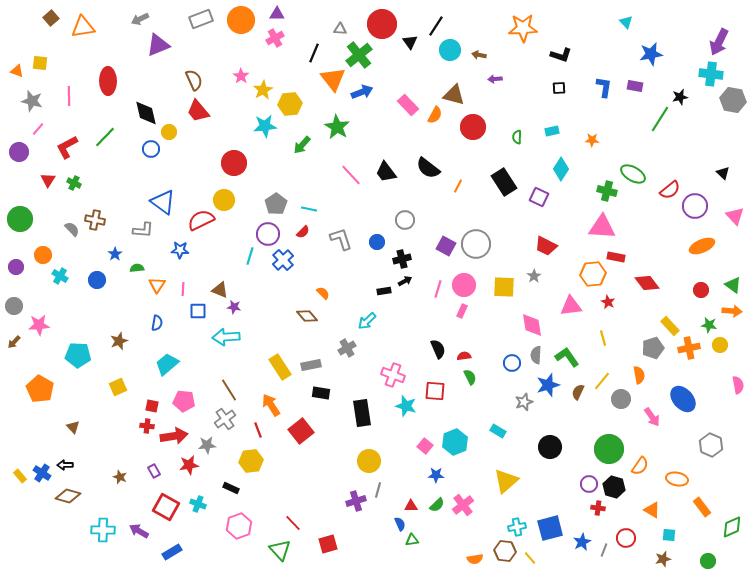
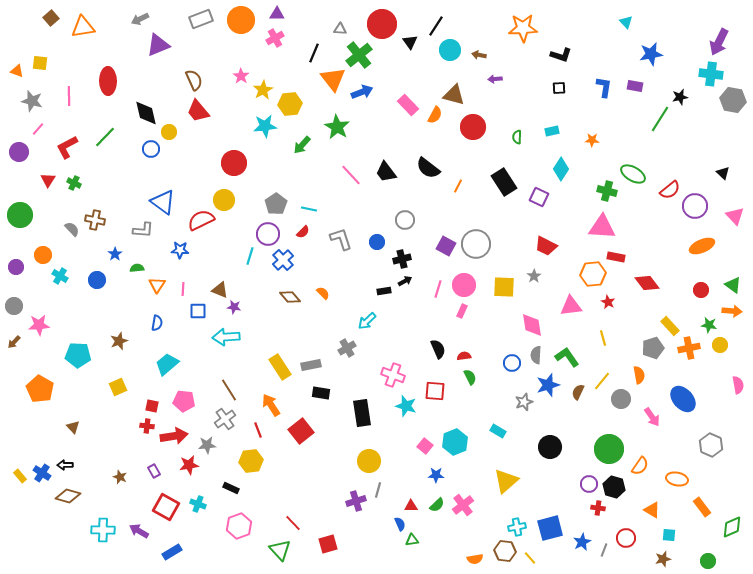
green circle at (20, 219): moved 4 px up
brown diamond at (307, 316): moved 17 px left, 19 px up
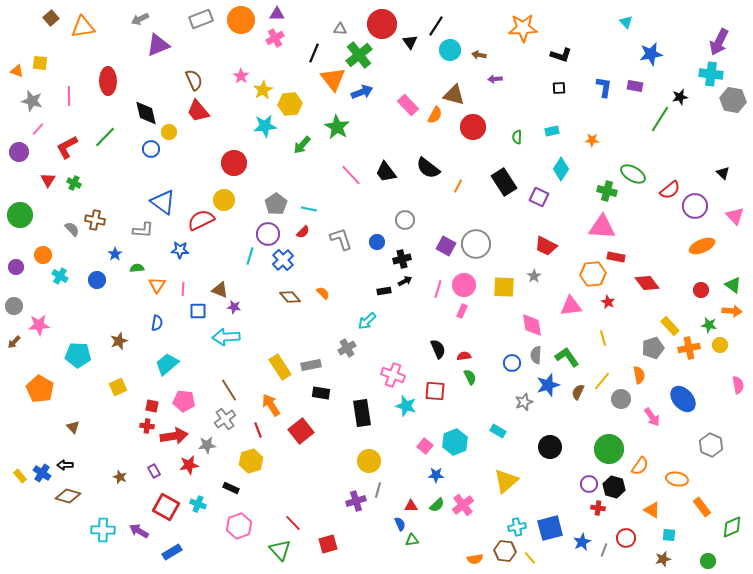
yellow hexagon at (251, 461): rotated 10 degrees counterclockwise
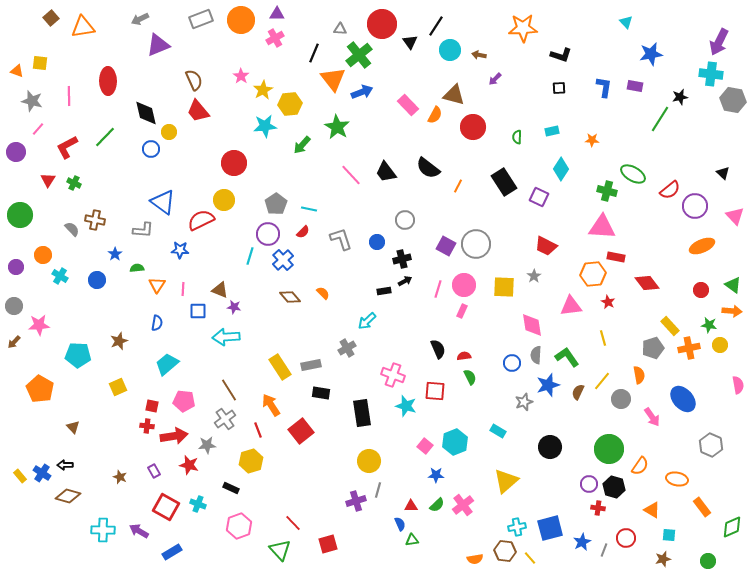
purple arrow at (495, 79): rotated 40 degrees counterclockwise
purple circle at (19, 152): moved 3 px left
red star at (189, 465): rotated 24 degrees clockwise
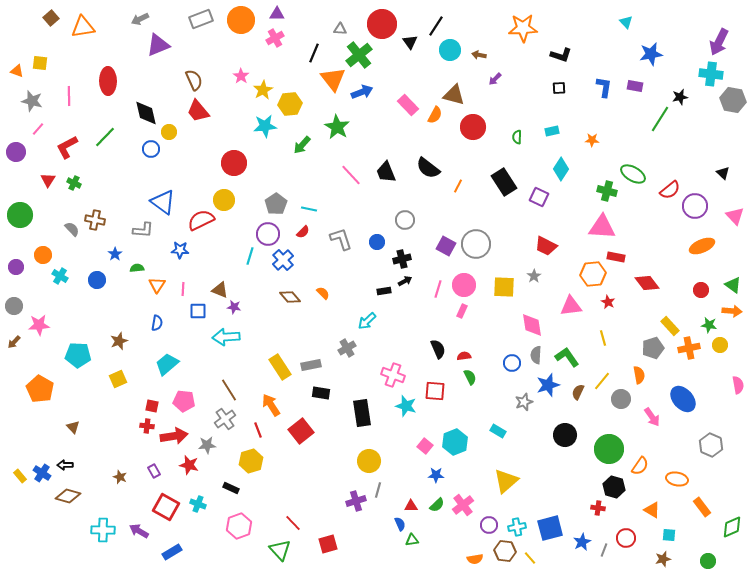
black trapezoid at (386, 172): rotated 15 degrees clockwise
yellow square at (118, 387): moved 8 px up
black circle at (550, 447): moved 15 px right, 12 px up
purple circle at (589, 484): moved 100 px left, 41 px down
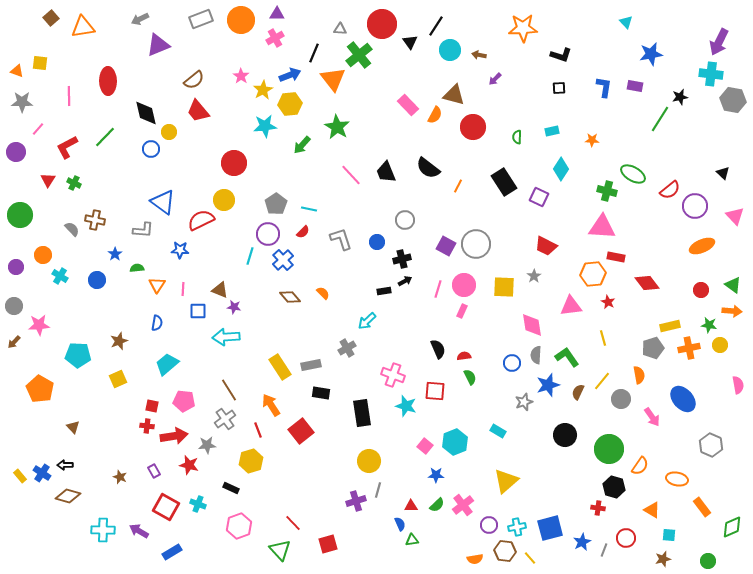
brown semicircle at (194, 80): rotated 75 degrees clockwise
blue arrow at (362, 92): moved 72 px left, 17 px up
gray star at (32, 101): moved 10 px left, 1 px down; rotated 15 degrees counterclockwise
yellow rectangle at (670, 326): rotated 60 degrees counterclockwise
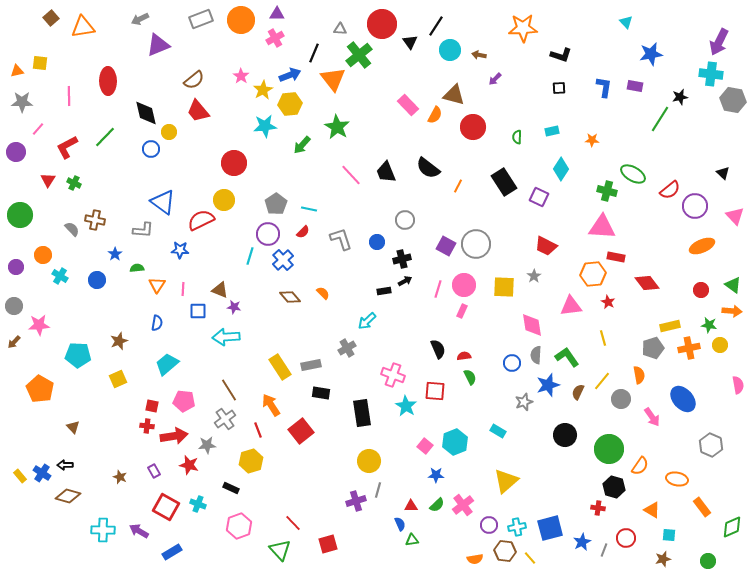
orange triangle at (17, 71): rotated 32 degrees counterclockwise
cyan star at (406, 406): rotated 15 degrees clockwise
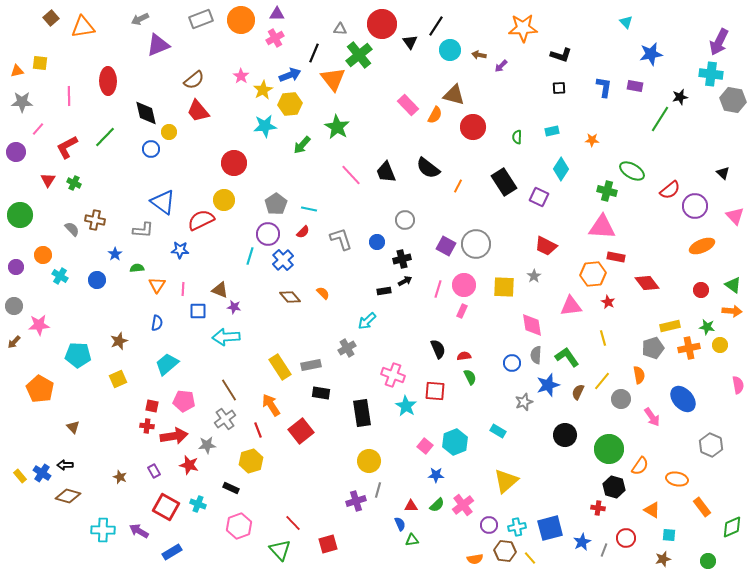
purple arrow at (495, 79): moved 6 px right, 13 px up
green ellipse at (633, 174): moved 1 px left, 3 px up
green star at (709, 325): moved 2 px left, 2 px down
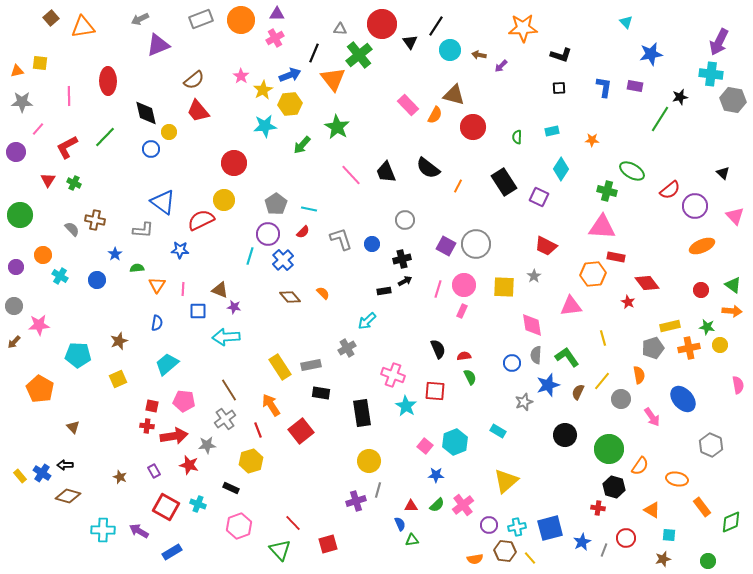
blue circle at (377, 242): moved 5 px left, 2 px down
red star at (608, 302): moved 20 px right
green diamond at (732, 527): moved 1 px left, 5 px up
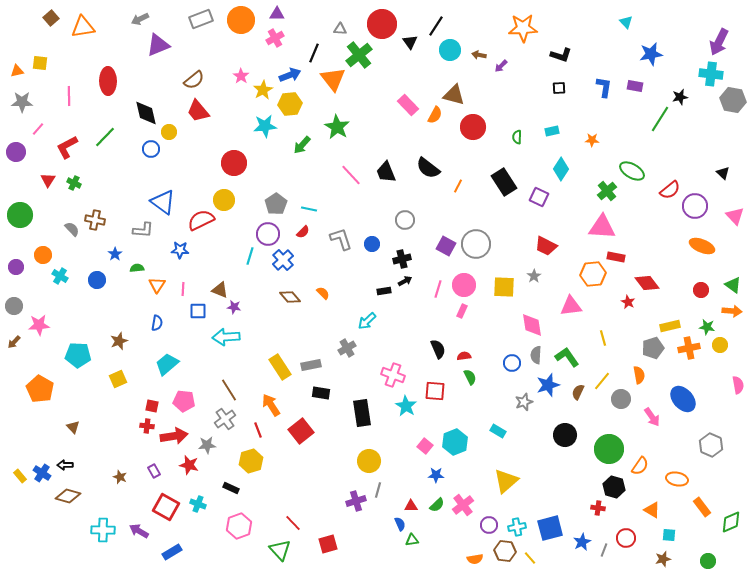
green cross at (607, 191): rotated 36 degrees clockwise
orange ellipse at (702, 246): rotated 45 degrees clockwise
